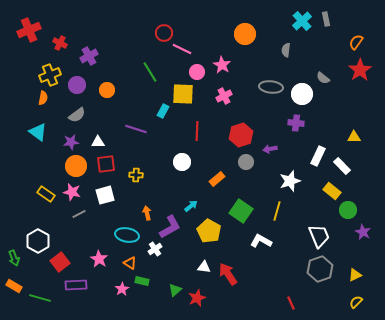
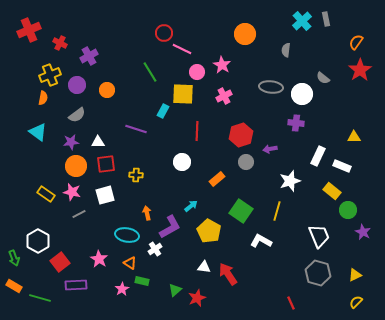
white rectangle at (342, 166): rotated 24 degrees counterclockwise
gray hexagon at (320, 269): moved 2 px left, 4 px down; rotated 25 degrees counterclockwise
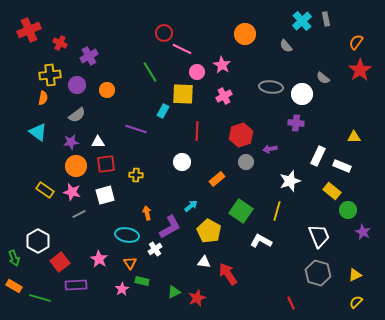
gray semicircle at (286, 50): moved 4 px up; rotated 48 degrees counterclockwise
yellow cross at (50, 75): rotated 15 degrees clockwise
yellow rectangle at (46, 194): moved 1 px left, 4 px up
orange triangle at (130, 263): rotated 24 degrees clockwise
white triangle at (204, 267): moved 5 px up
green triangle at (175, 290): moved 1 px left, 2 px down; rotated 16 degrees clockwise
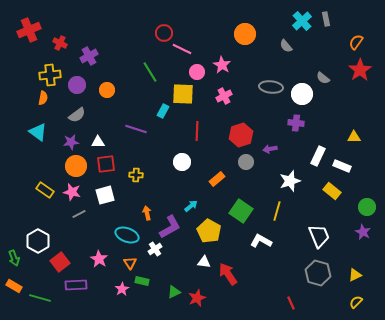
green circle at (348, 210): moved 19 px right, 3 px up
cyan ellipse at (127, 235): rotated 10 degrees clockwise
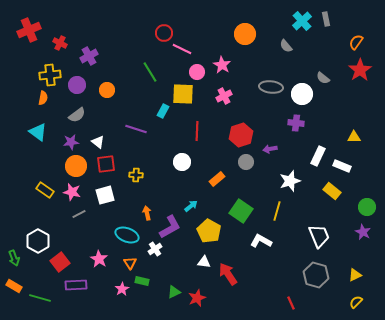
white triangle at (98, 142): rotated 40 degrees clockwise
gray hexagon at (318, 273): moved 2 px left, 2 px down
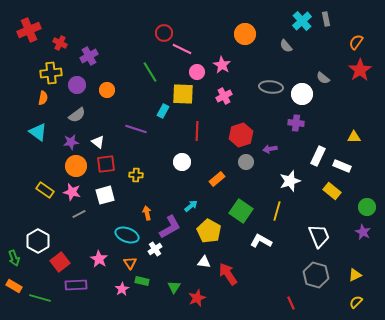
yellow cross at (50, 75): moved 1 px right, 2 px up
green triangle at (174, 292): moved 5 px up; rotated 32 degrees counterclockwise
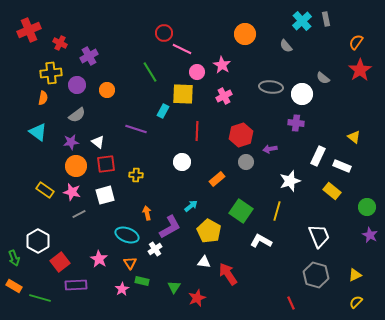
yellow triangle at (354, 137): rotated 40 degrees clockwise
purple star at (363, 232): moved 7 px right, 3 px down
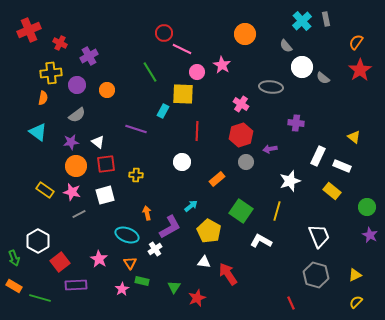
white circle at (302, 94): moved 27 px up
pink cross at (224, 96): moved 17 px right, 8 px down; rotated 28 degrees counterclockwise
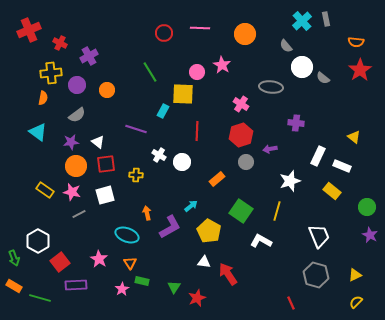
orange semicircle at (356, 42): rotated 119 degrees counterclockwise
pink line at (182, 49): moved 18 px right, 21 px up; rotated 24 degrees counterclockwise
white cross at (155, 249): moved 4 px right, 94 px up; rotated 24 degrees counterclockwise
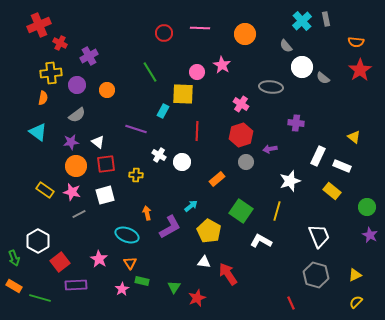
red cross at (29, 30): moved 10 px right, 5 px up
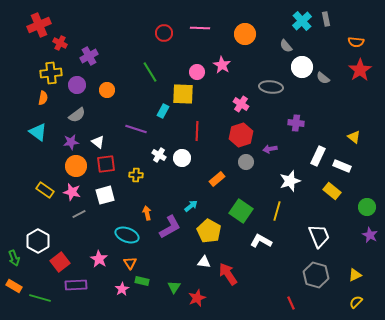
white circle at (182, 162): moved 4 px up
